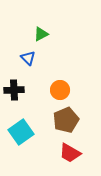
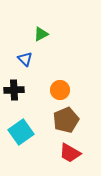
blue triangle: moved 3 px left, 1 px down
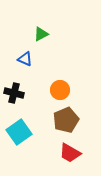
blue triangle: rotated 21 degrees counterclockwise
black cross: moved 3 px down; rotated 18 degrees clockwise
cyan square: moved 2 px left
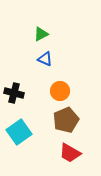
blue triangle: moved 20 px right
orange circle: moved 1 px down
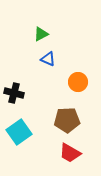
blue triangle: moved 3 px right
orange circle: moved 18 px right, 9 px up
brown pentagon: moved 1 px right; rotated 20 degrees clockwise
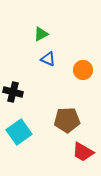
orange circle: moved 5 px right, 12 px up
black cross: moved 1 px left, 1 px up
red trapezoid: moved 13 px right, 1 px up
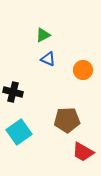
green triangle: moved 2 px right, 1 px down
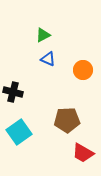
red trapezoid: moved 1 px down
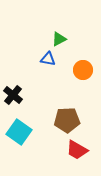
green triangle: moved 16 px right, 4 px down
blue triangle: rotated 14 degrees counterclockwise
black cross: moved 3 px down; rotated 24 degrees clockwise
cyan square: rotated 20 degrees counterclockwise
red trapezoid: moved 6 px left, 3 px up
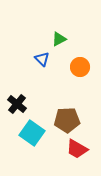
blue triangle: moved 6 px left; rotated 35 degrees clockwise
orange circle: moved 3 px left, 3 px up
black cross: moved 4 px right, 9 px down
cyan square: moved 13 px right, 1 px down
red trapezoid: moved 1 px up
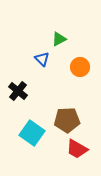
black cross: moved 1 px right, 13 px up
